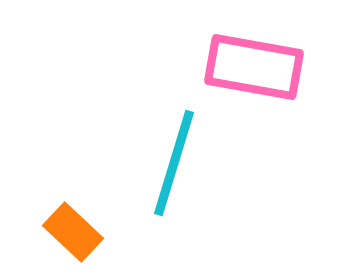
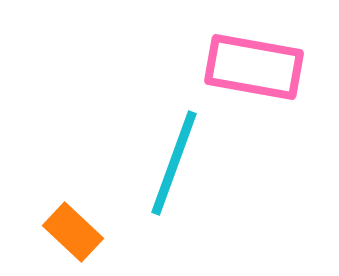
cyan line: rotated 3 degrees clockwise
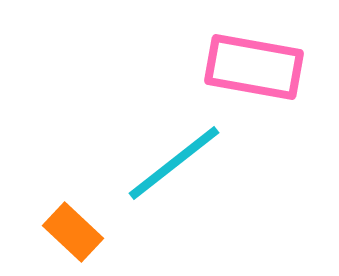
cyan line: rotated 32 degrees clockwise
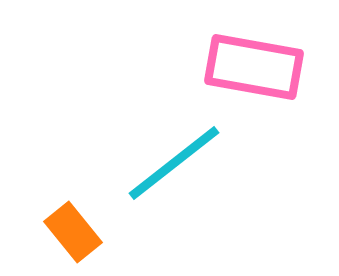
orange rectangle: rotated 8 degrees clockwise
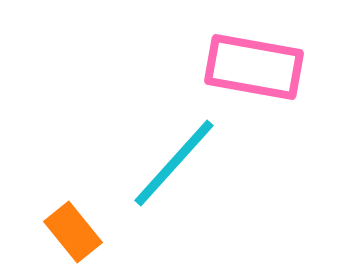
cyan line: rotated 10 degrees counterclockwise
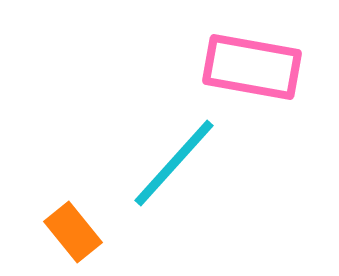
pink rectangle: moved 2 px left
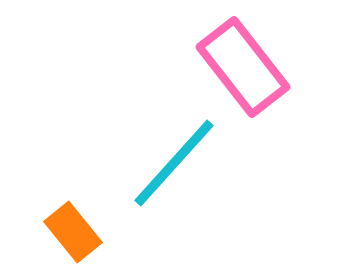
pink rectangle: moved 9 px left; rotated 42 degrees clockwise
